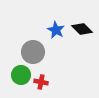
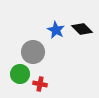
green circle: moved 1 px left, 1 px up
red cross: moved 1 px left, 2 px down
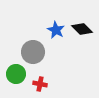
green circle: moved 4 px left
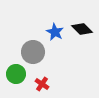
blue star: moved 1 px left, 2 px down
red cross: moved 2 px right; rotated 24 degrees clockwise
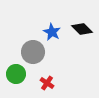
blue star: moved 3 px left
red cross: moved 5 px right, 1 px up
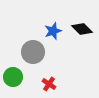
blue star: moved 1 px right, 1 px up; rotated 24 degrees clockwise
green circle: moved 3 px left, 3 px down
red cross: moved 2 px right, 1 px down
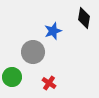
black diamond: moved 2 px right, 11 px up; rotated 55 degrees clockwise
green circle: moved 1 px left
red cross: moved 1 px up
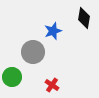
red cross: moved 3 px right, 2 px down
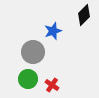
black diamond: moved 3 px up; rotated 35 degrees clockwise
green circle: moved 16 px right, 2 px down
